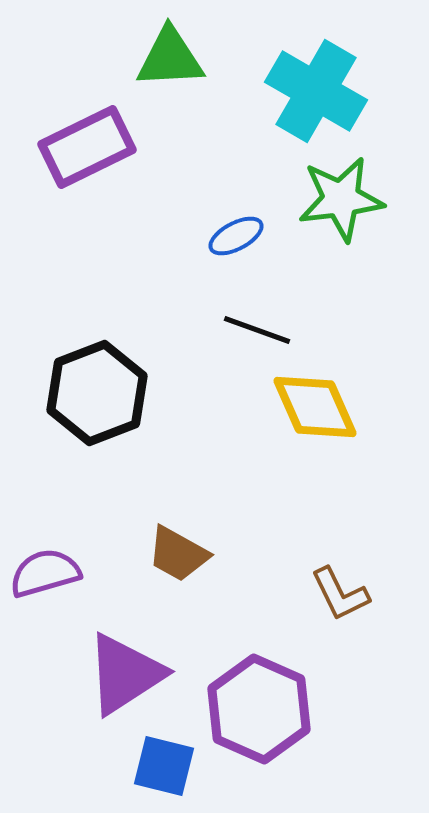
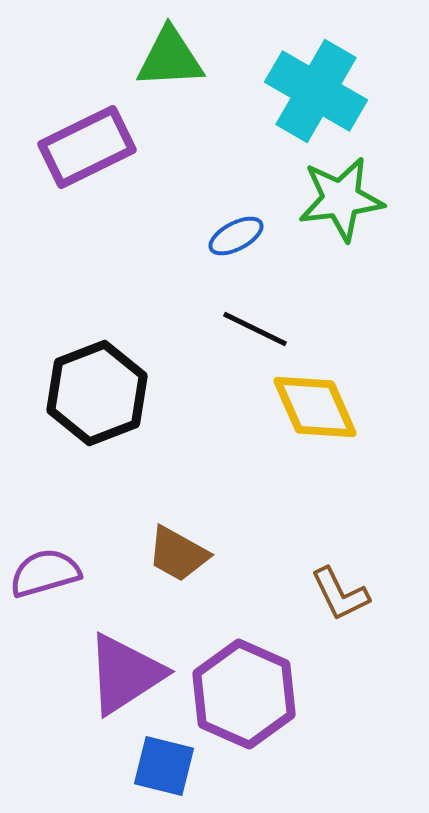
black line: moved 2 px left, 1 px up; rotated 6 degrees clockwise
purple hexagon: moved 15 px left, 15 px up
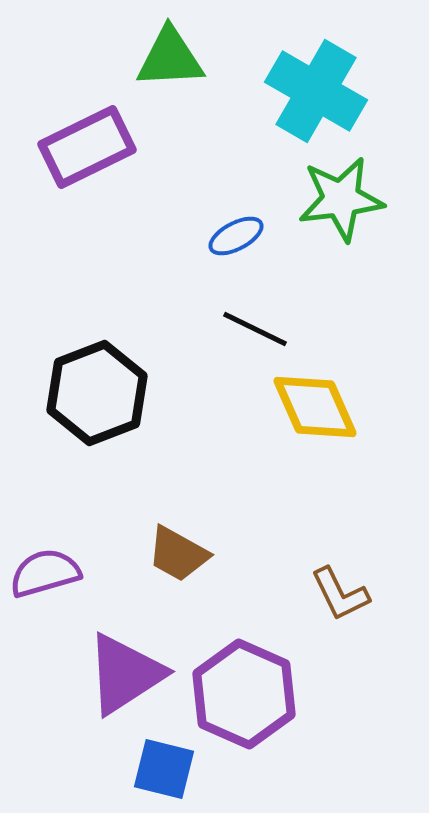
blue square: moved 3 px down
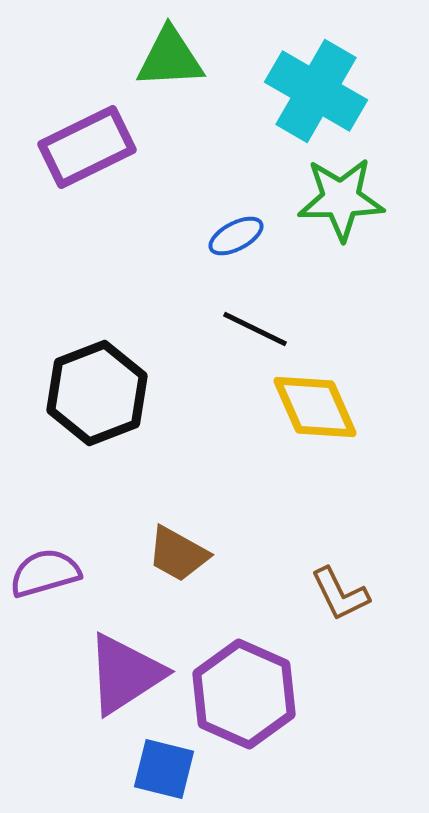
green star: rotated 6 degrees clockwise
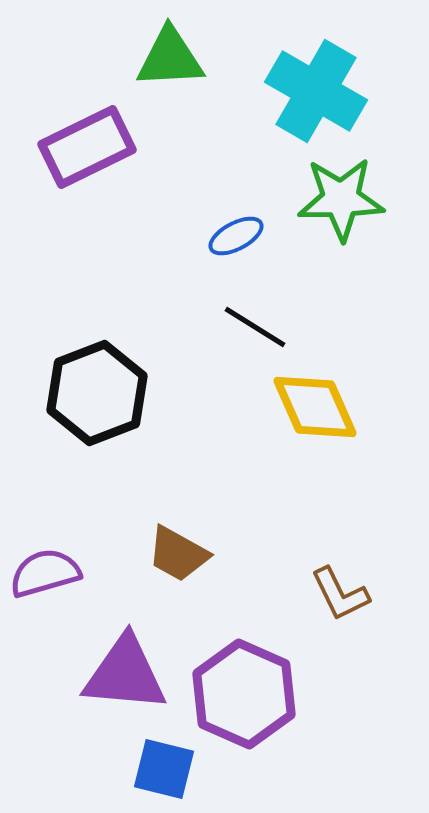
black line: moved 2 px up; rotated 6 degrees clockwise
purple triangle: rotated 38 degrees clockwise
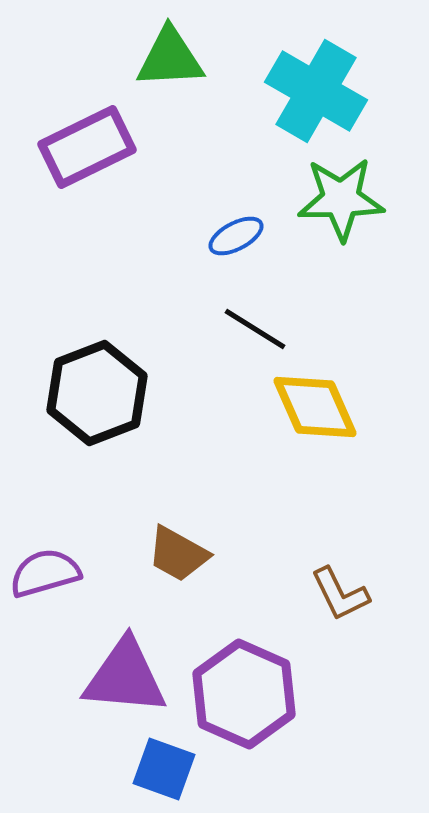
black line: moved 2 px down
purple triangle: moved 3 px down
blue square: rotated 6 degrees clockwise
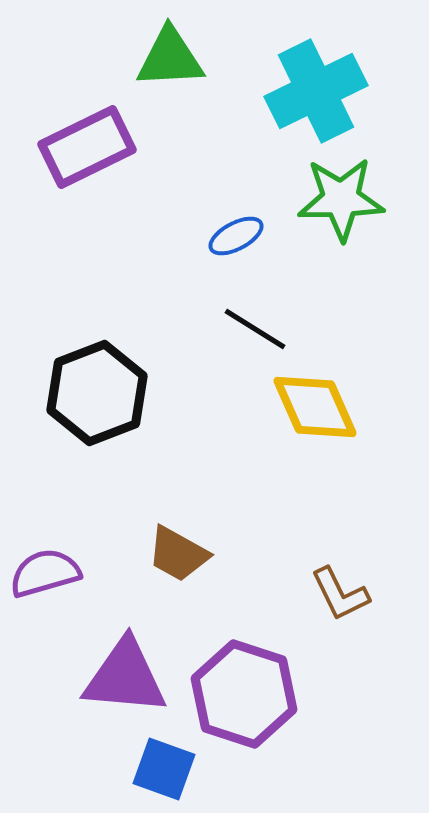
cyan cross: rotated 34 degrees clockwise
purple hexagon: rotated 6 degrees counterclockwise
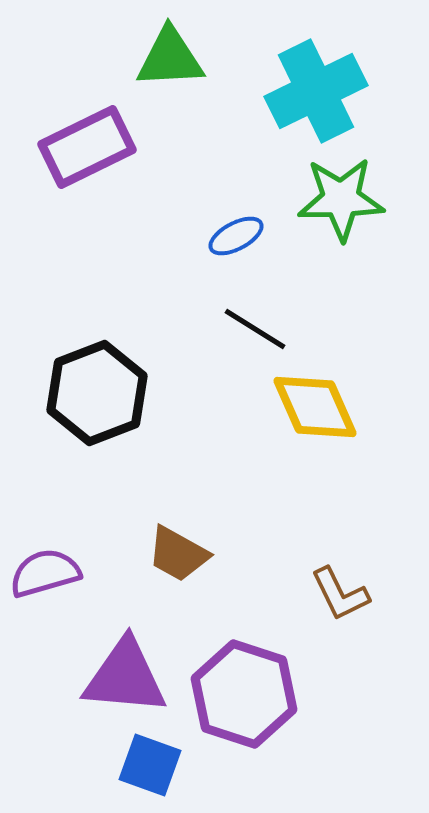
blue square: moved 14 px left, 4 px up
